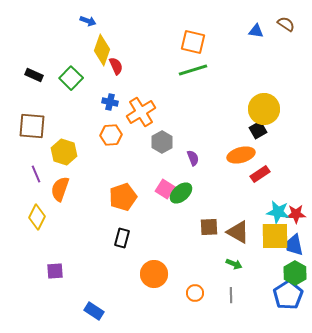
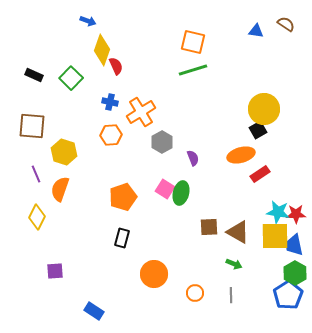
green ellipse at (181, 193): rotated 35 degrees counterclockwise
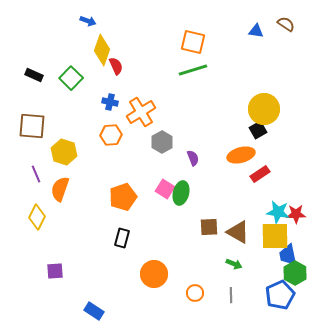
blue trapezoid at (294, 245): moved 6 px left, 10 px down
blue pentagon at (288, 295): moved 8 px left; rotated 8 degrees clockwise
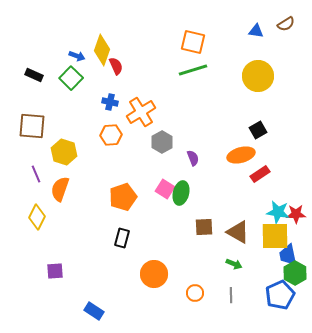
blue arrow at (88, 21): moved 11 px left, 35 px down
brown semicircle at (286, 24): rotated 114 degrees clockwise
yellow circle at (264, 109): moved 6 px left, 33 px up
brown square at (209, 227): moved 5 px left
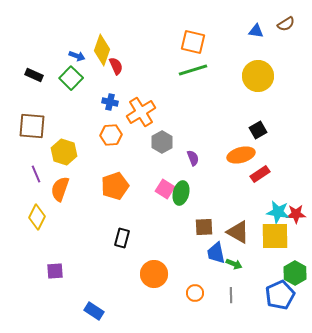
orange pentagon at (123, 197): moved 8 px left, 11 px up
blue trapezoid at (288, 255): moved 72 px left, 2 px up
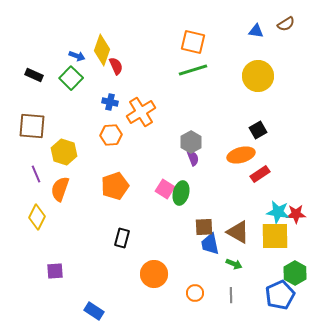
gray hexagon at (162, 142): moved 29 px right
blue trapezoid at (216, 253): moved 6 px left, 9 px up
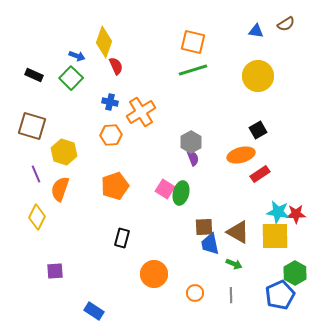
yellow diamond at (102, 50): moved 2 px right, 8 px up
brown square at (32, 126): rotated 12 degrees clockwise
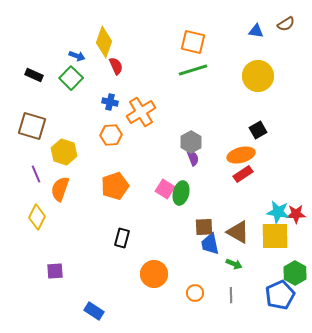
red rectangle at (260, 174): moved 17 px left
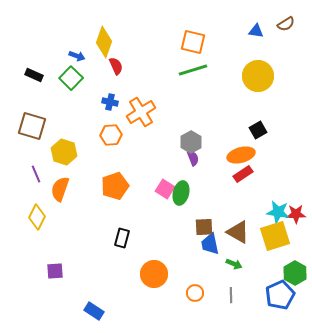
yellow square at (275, 236): rotated 16 degrees counterclockwise
